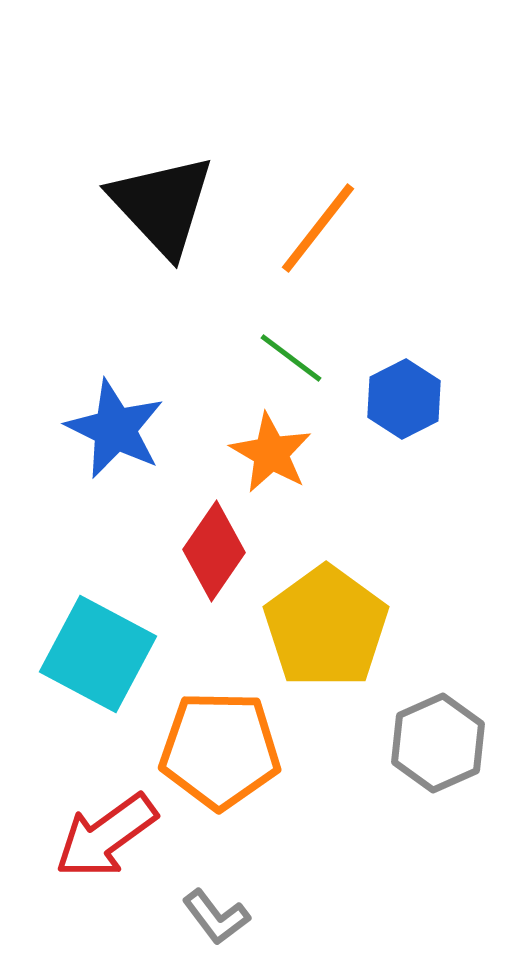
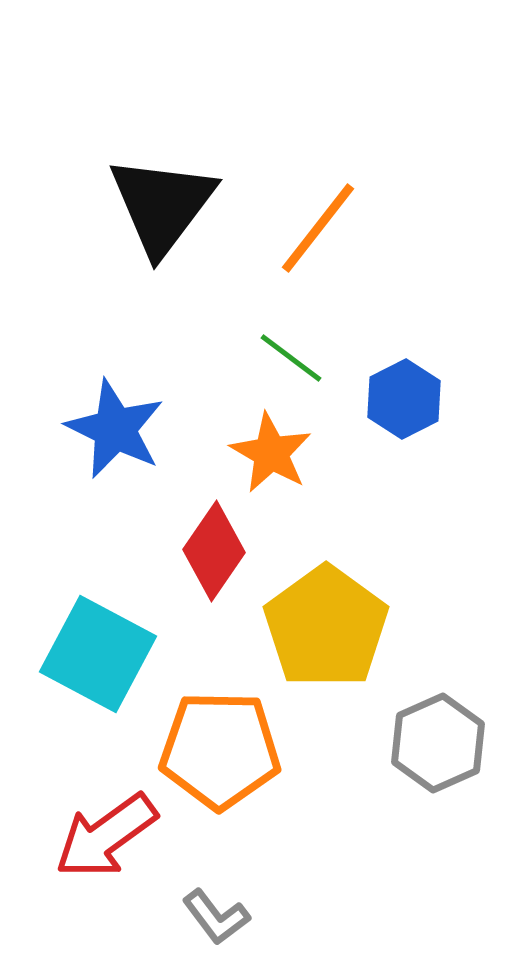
black triangle: rotated 20 degrees clockwise
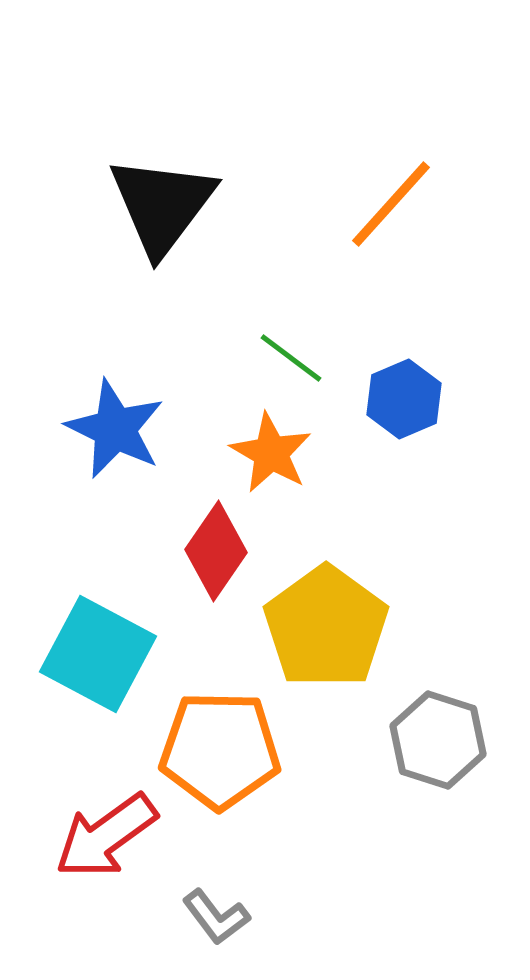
orange line: moved 73 px right, 24 px up; rotated 4 degrees clockwise
blue hexagon: rotated 4 degrees clockwise
red diamond: moved 2 px right
gray hexagon: moved 3 px up; rotated 18 degrees counterclockwise
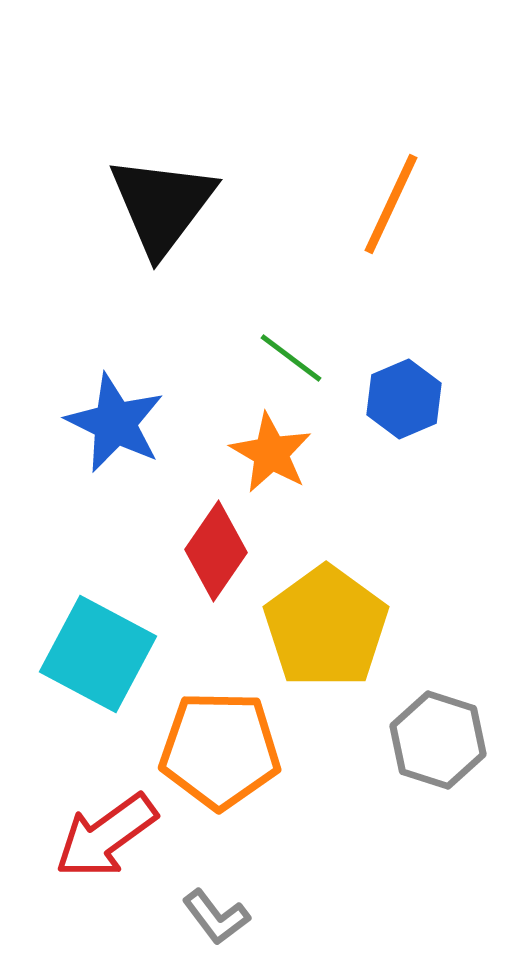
orange line: rotated 17 degrees counterclockwise
blue star: moved 6 px up
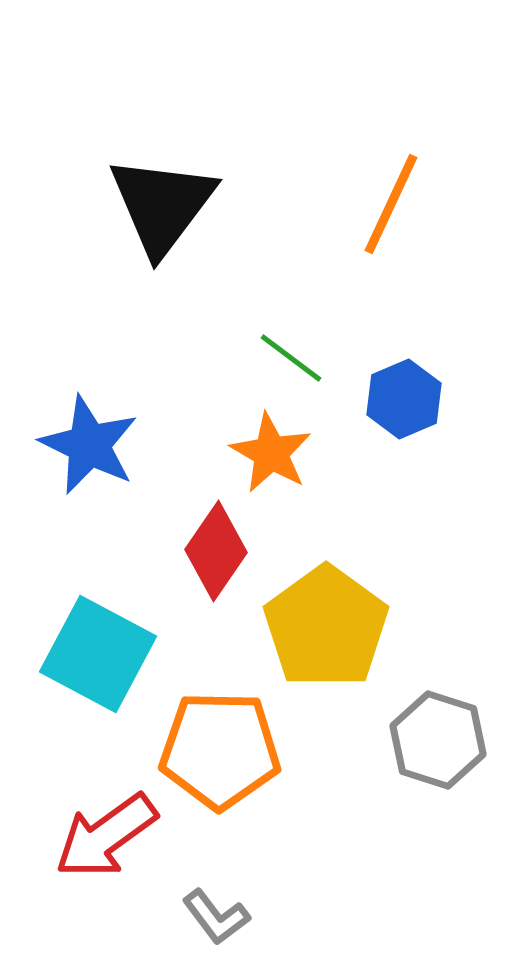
blue star: moved 26 px left, 22 px down
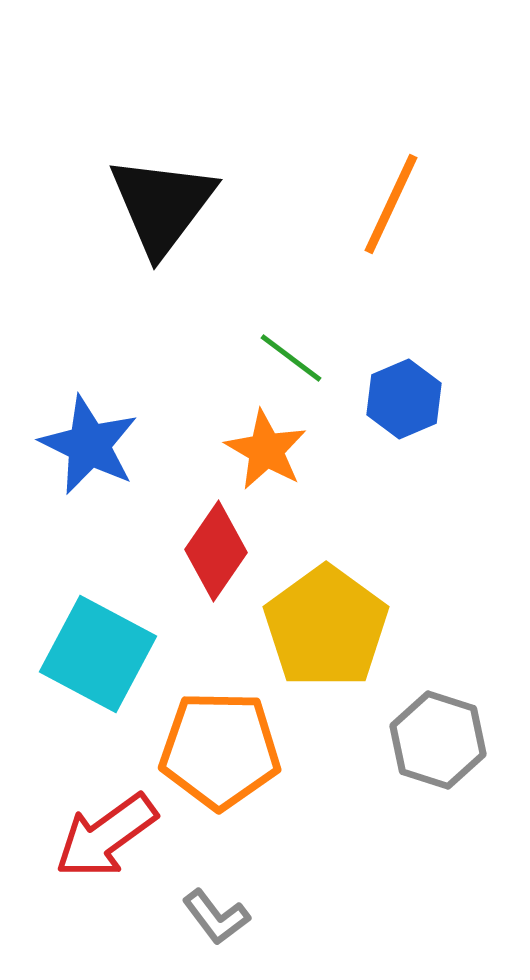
orange star: moved 5 px left, 3 px up
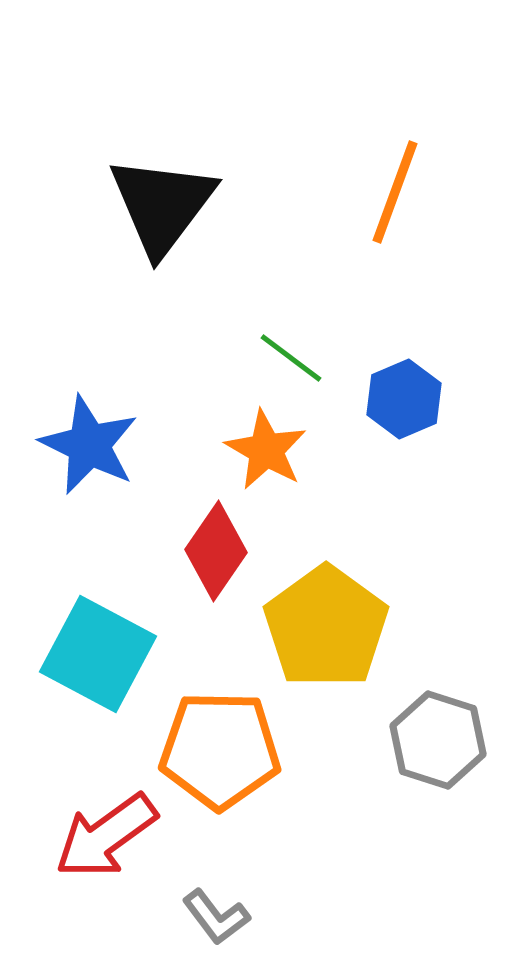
orange line: moved 4 px right, 12 px up; rotated 5 degrees counterclockwise
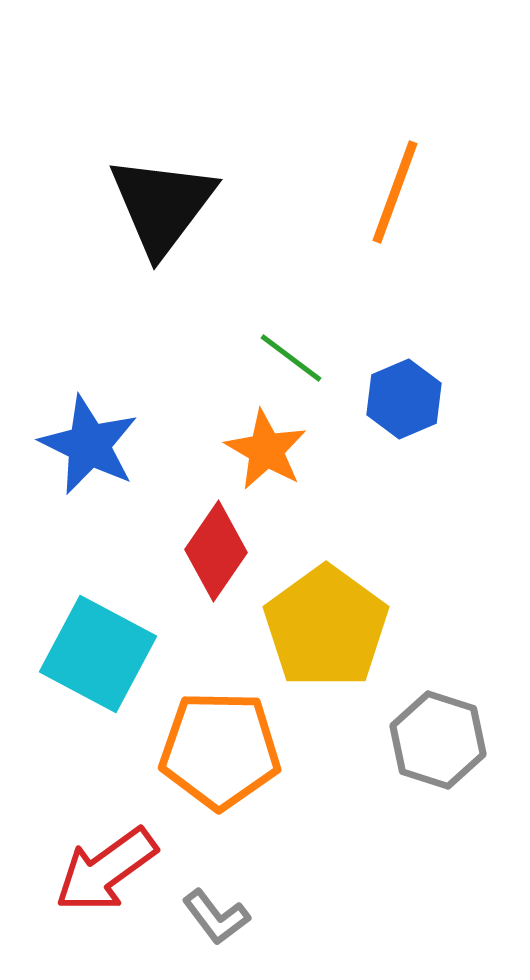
red arrow: moved 34 px down
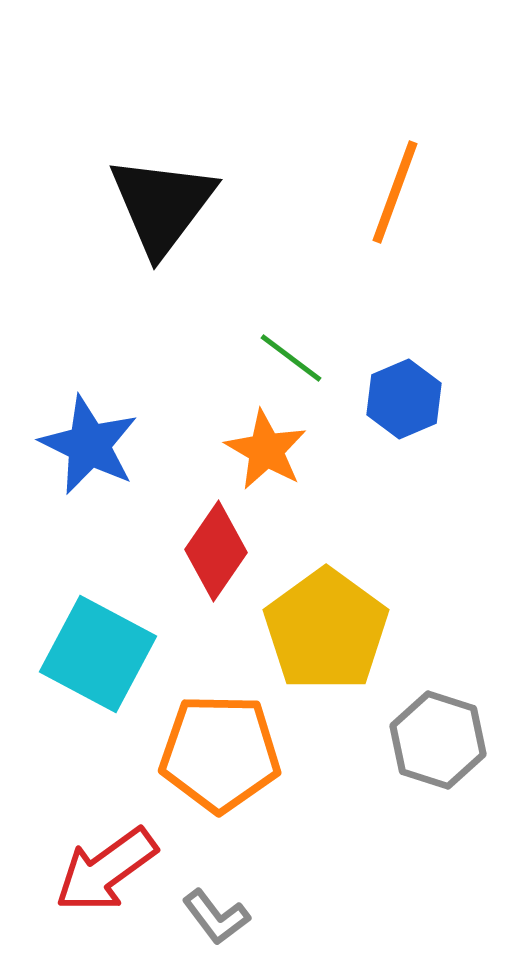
yellow pentagon: moved 3 px down
orange pentagon: moved 3 px down
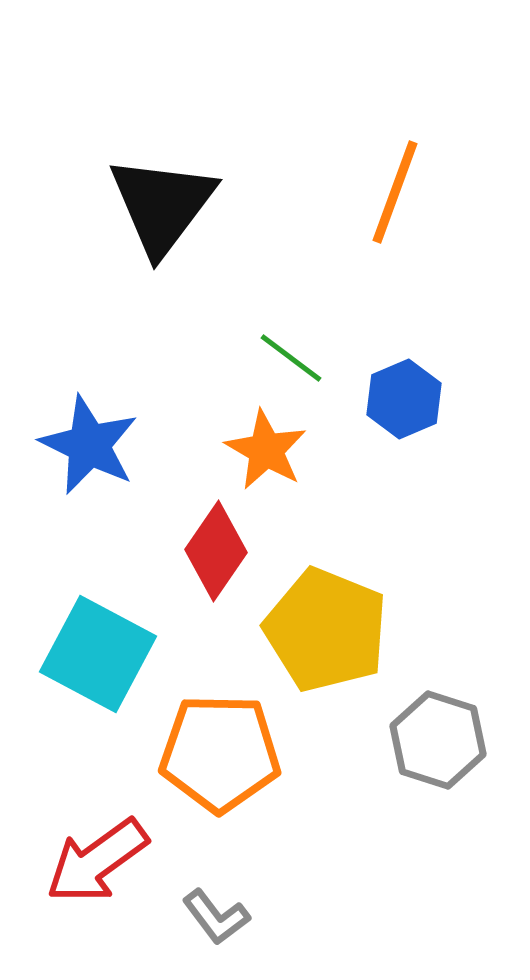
yellow pentagon: rotated 14 degrees counterclockwise
red arrow: moved 9 px left, 9 px up
